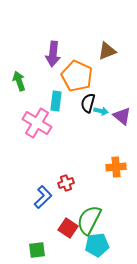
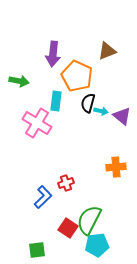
green arrow: rotated 120 degrees clockwise
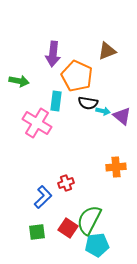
black semicircle: rotated 96 degrees counterclockwise
cyan arrow: moved 2 px right
green square: moved 18 px up
